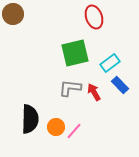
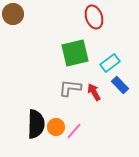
black semicircle: moved 6 px right, 5 px down
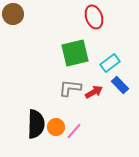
red arrow: rotated 90 degrees clockwise
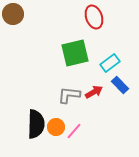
gray L-shape: moved 1 px left, 7 px down
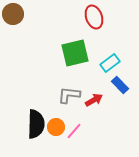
red arrow: moved 8 px down
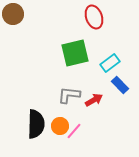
orange circle: moved 4 px right, 1 px up
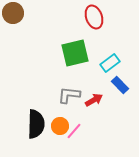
brown circle: moved 1 px up
